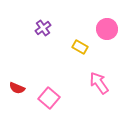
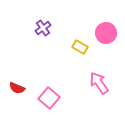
pink circle: moved 1 px left, 4 px down
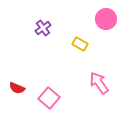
pink circle: moved 14 px up
yellow rectangle: moved 3 px up
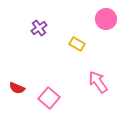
purple cross: moved 4 px left
yellow rectangle: moved 3 px left
pink arrow: moved 1 px left, 1 px up
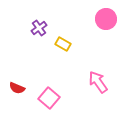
yellow rectangle: moved 14 px left
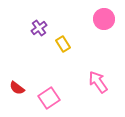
pink circle: moved 2 px left
yellow rectangle: rotated 28 degrees clockwise
red semicircle: rotated 14 degrees clockwise
pink square: rotated 15 degrees clockwise
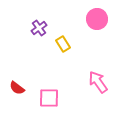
pink circle: moved 7 px left
pink square: rotated 35 degrees clockwise
